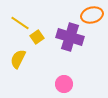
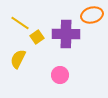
purple cross: moved 4 px left, 3 px up; rotated 16 degrees counterclockwise
pink circle: moved 4 px left, 9 px up
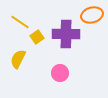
yellow line: moved 1 px up
pink circle: moved 2 px up
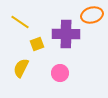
yellow square: moved 7 px down; rotated 16 degrees clockwise
yellow semicircle: moved 3 px right, 9 px down
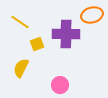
pink circle: moved 12 px down
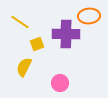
orange ellipse: moved 3 px left, 1 px down; rotated 10 degrees clockwise
yellow semicircle: moved 3 px right, 1 px up
pink circle: moved 2 px up
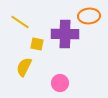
purple cross: moved 1 px left
yellow square: rotated 32 degrees clockwise
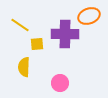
orange ellipse: rotated 15 degrees counterclockwise
yellow line: moved 3 px down
yellow square: rotated 16 degrees counterclockwise
yellow semicircle: rotated 24 degrees counterclockwise
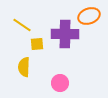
yellow line: moved 2 px right
